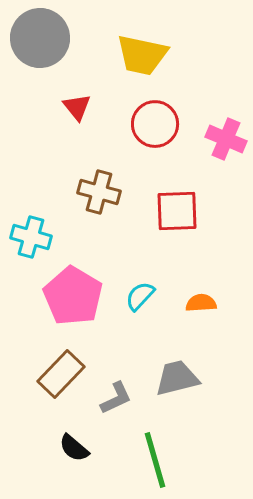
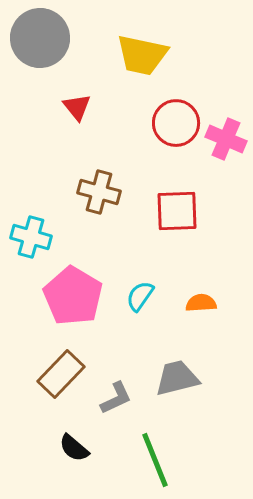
red circle: moved 21 px right, 1 px up
cyan semicircle: rotated 8 degrees counterclockwise
green line: rotated 6 degrees counterclockwise
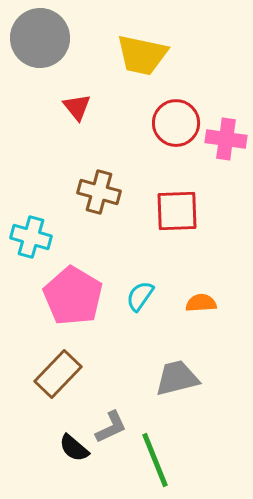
pink cross: rotated 15 degrees counterclockwise
brown rectangle: moved 3 px left
gray L-shape: moved 5 px left, 29 px down
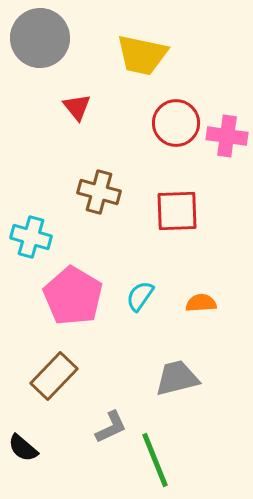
pink cross: moved 1 px right, 3 px up
brown rectangle: moved 4 px left, 2 px down
black semicircle: moved 51 px left
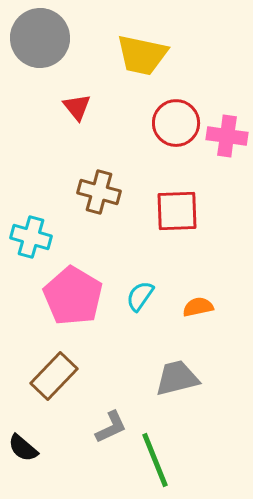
orange semicircle: moved 3 px left, 4 px down; rotated 8 degrees counterclockwise
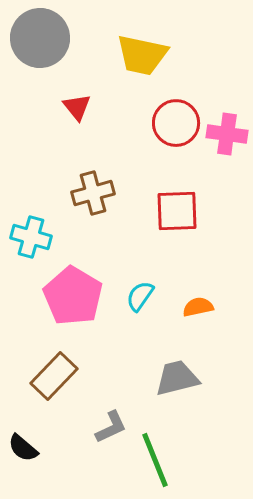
pink cross: moved 2 px up
brown cross: moved 6 px left, 1 px down; rotated 30 degrees counterclockwise
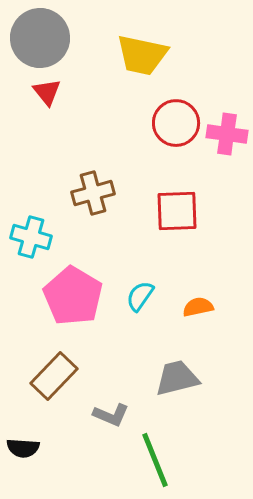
red triangle: moved 30 px left, 15 px up
gray L-shape: moved 12 px up; rotated 48 degrees clockwise
black semicircle: rotated 36 degrees counterclockwise
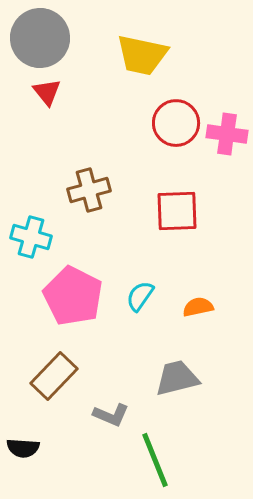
brown cross: moved 4 px left, 3 px up
pink pentagon: rotated 4 degrees counterclockwise
